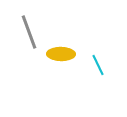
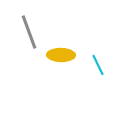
yellow ellipse: moved 1 px down
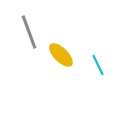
yellow ellipse: rotated 44 degrees clockwise
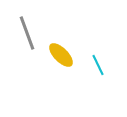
gray line: moved 2 px left, 1 px down
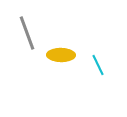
yellow ellipse: rotated 44 degrees counterclockwise
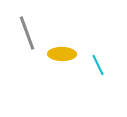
yellow ellipse: moved 1 px right, 1 px up
